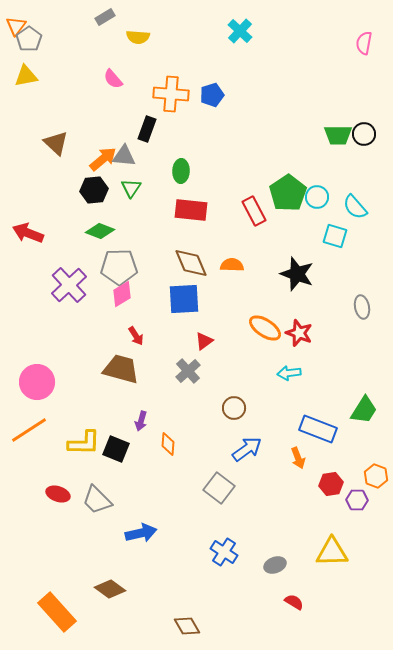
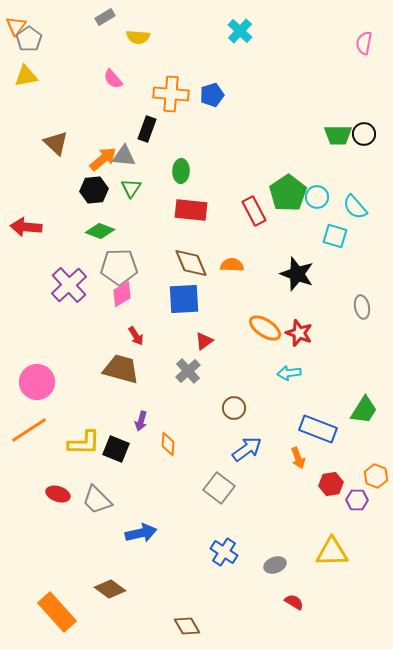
red arrow at (28, 233): moved 2 px left, 6 px up; rotated 16 degrees counterclockwise
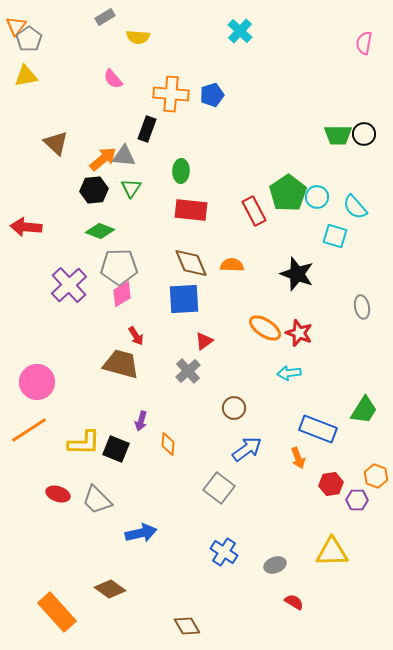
brown trapezoid at (121, 369): moved 5 px up
